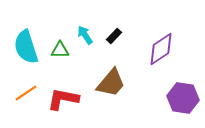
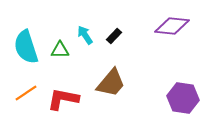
purple diamond: moved 11 px right, 23 px up; rotated 40 degrees clockwise
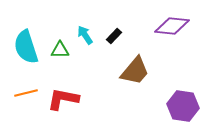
brown trapezoid: moved 24 px right, 12 px up
orange line: rotated 20 degrees clockwise
purple hexagon: moved 8 px down
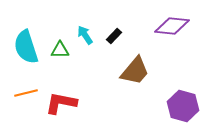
red L-shape: moved 2 px left, 4 px down
purple hexagon: rotated 8 degrees clockwise
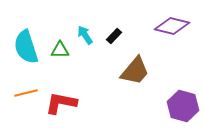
purple diamond: rotated 8 degrees clockwise
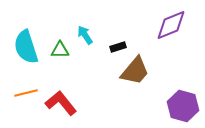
purple diamond: moved 1 px left, 1 px up; rotated 36 degrees counterclockwise
black rectangle: moved 4 px right, 11 px down; rotated 28 degrees clockwise
red L-shape: rotated 40 degrees clockwise
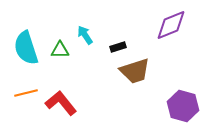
cyan semicircle: moved 1 px down
brown trapezoid: rotated 32 degrees clockwise
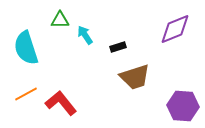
purple diamond: moved 4 px right, 4 px down
green triangle: moved 30 px up
brown trapezoid: moved 6 px down
orange line: moved 1 px down; rotated 15 degrees counterclockwise
purple hexagon: rotated 12 degrees counterclockwise
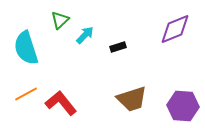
green triangle: rotated 42 degrees counterclockwise
cyan arrow: rotated 78 degrees clockwise
brown trapezoid: moved 3 px left, 22 px down
